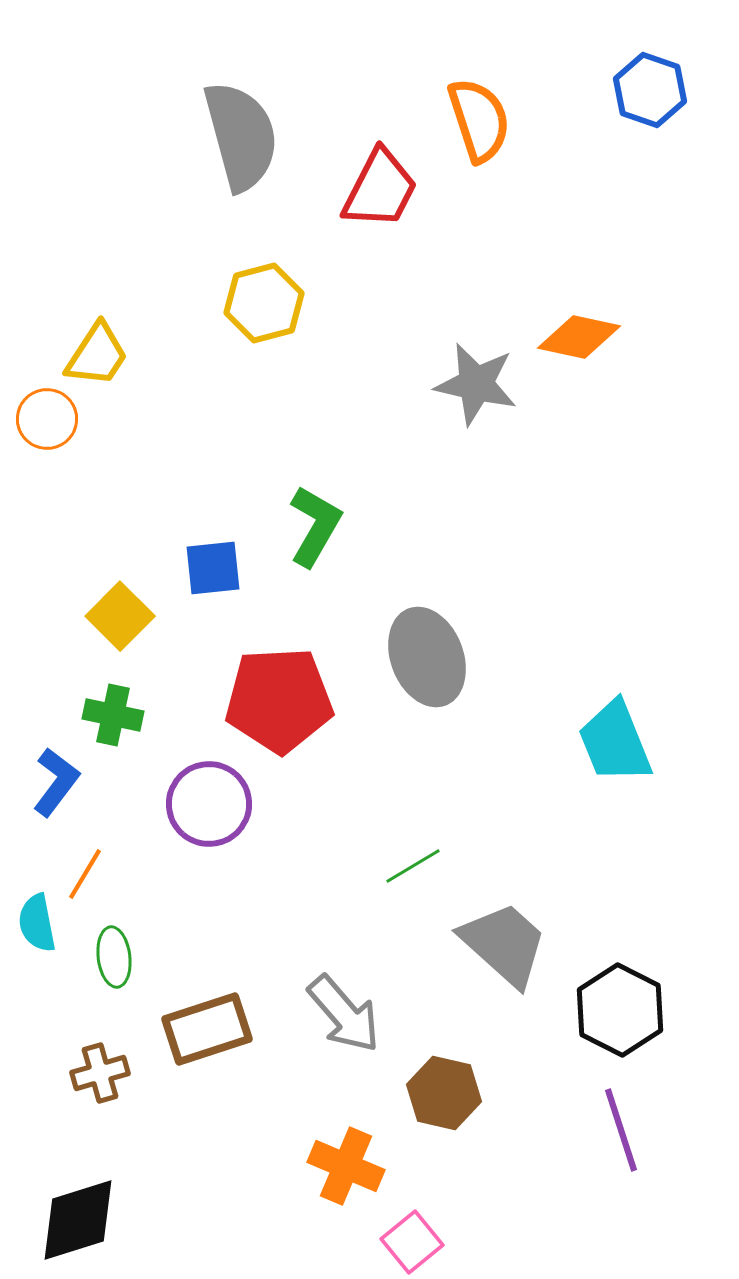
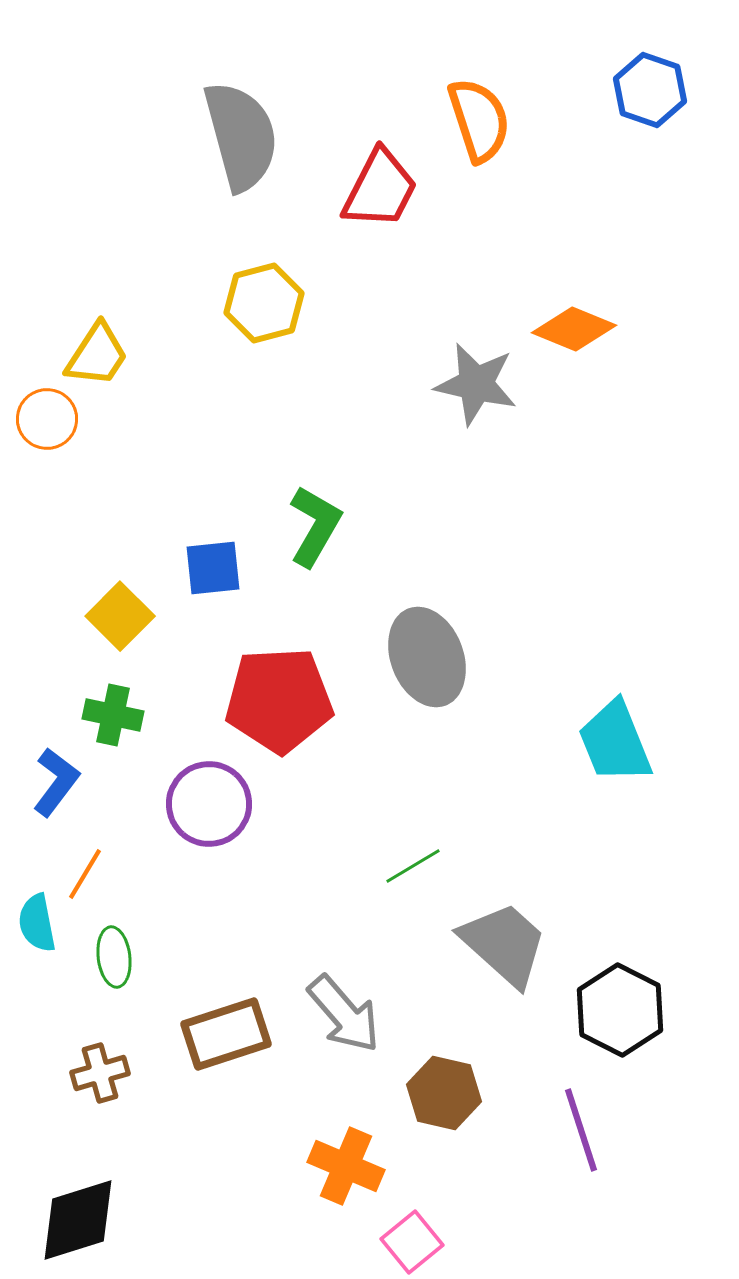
orange diamond: moved 5 px left, 8 px up; rotated 10 degrees clockwise
brown rectangle: moved 19 px right, 5 px down
purple line: moved 40 px left
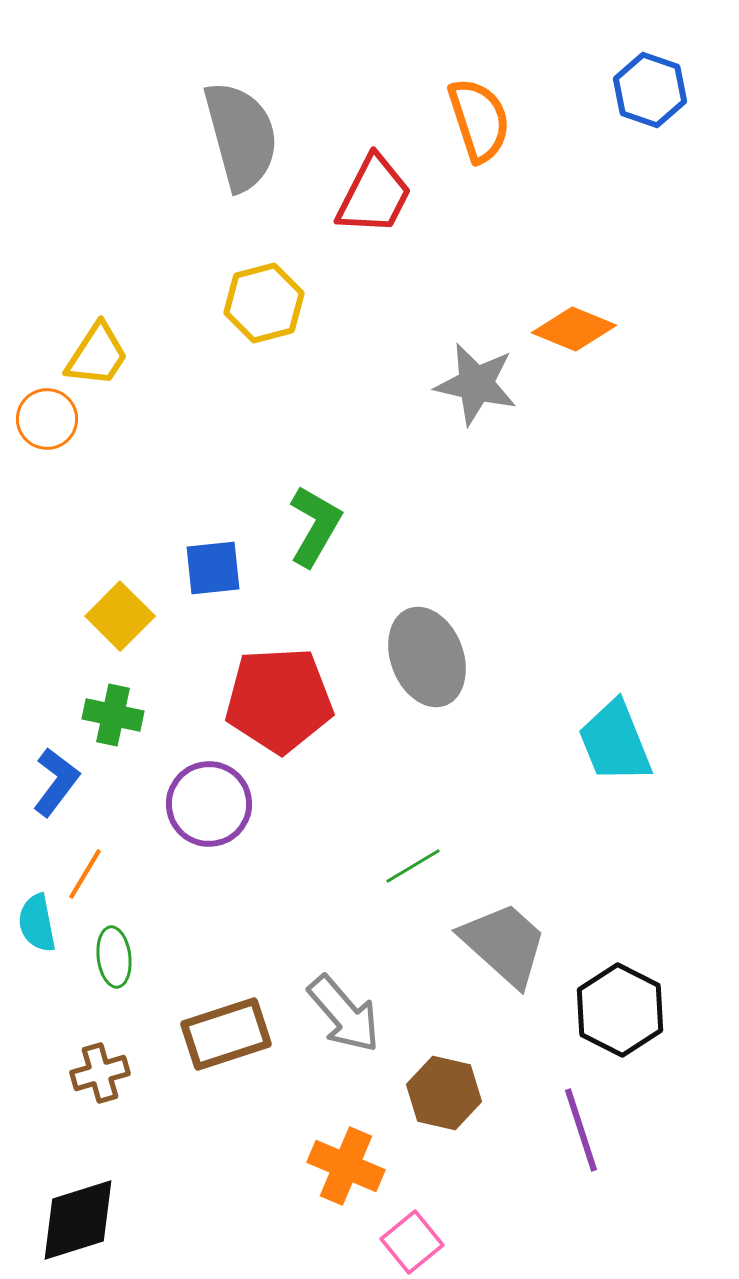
red trapezoid: moved 6 px left, 6 px down
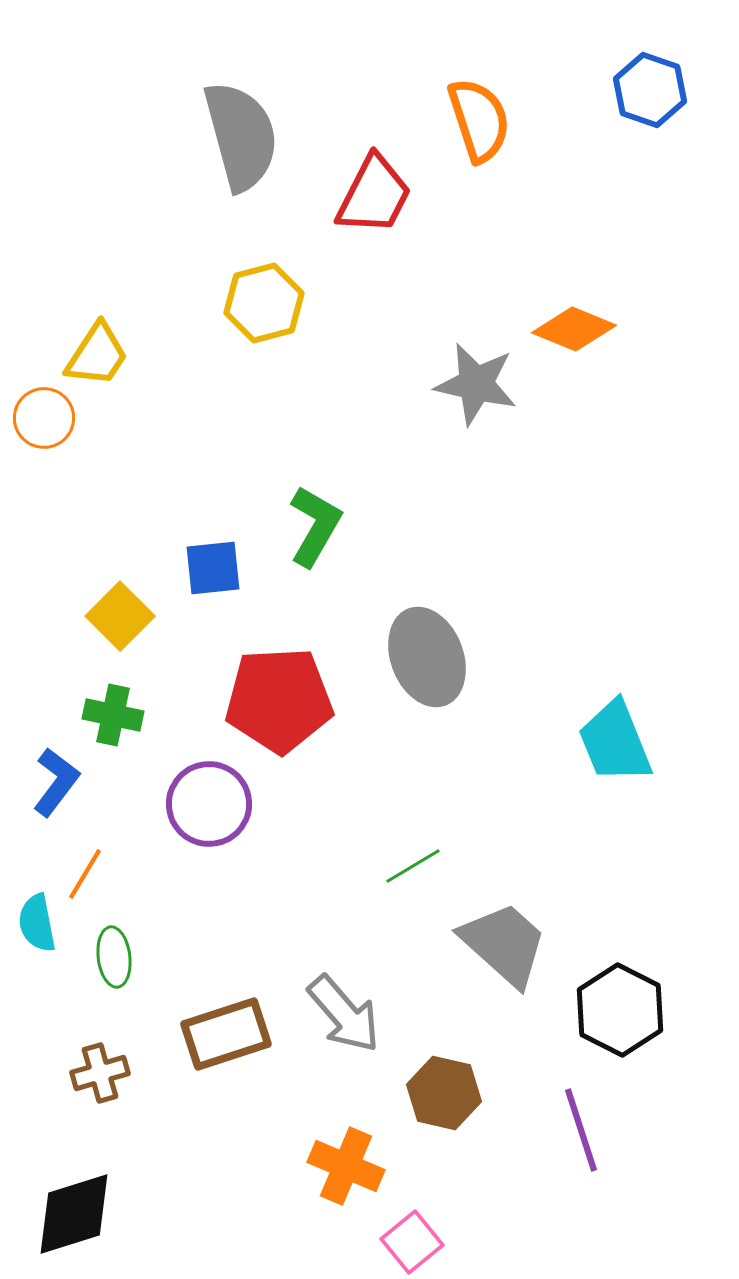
orange circle: moved 3 px left, 1 px up
black diamond: moved 4 px left, 6 px up
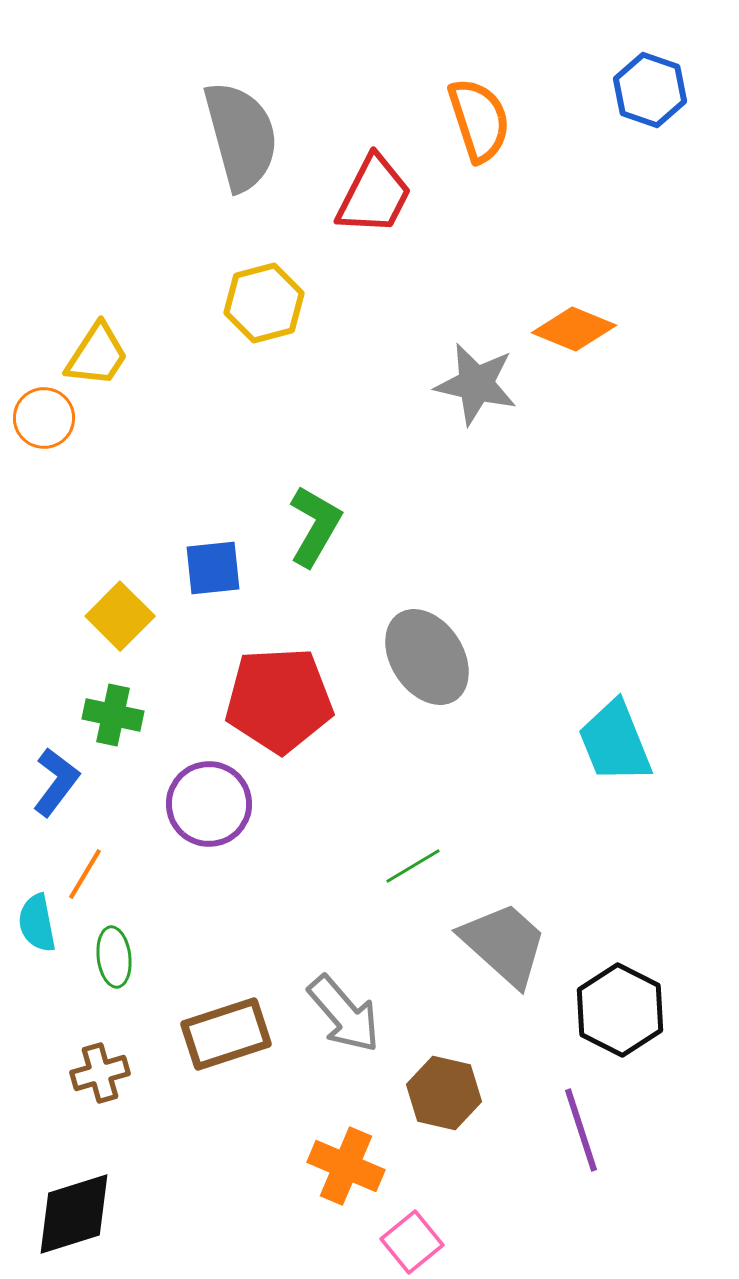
gray ellipse: rotated 12 degrees counterclockwise
